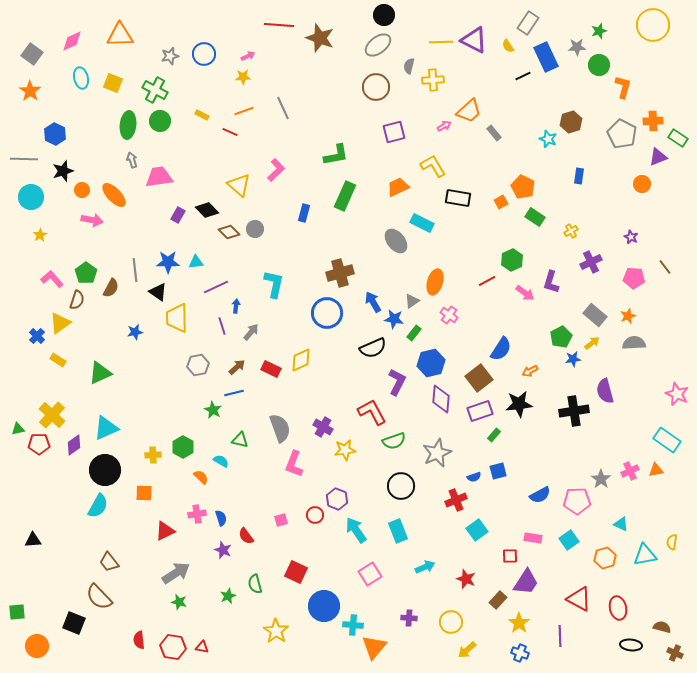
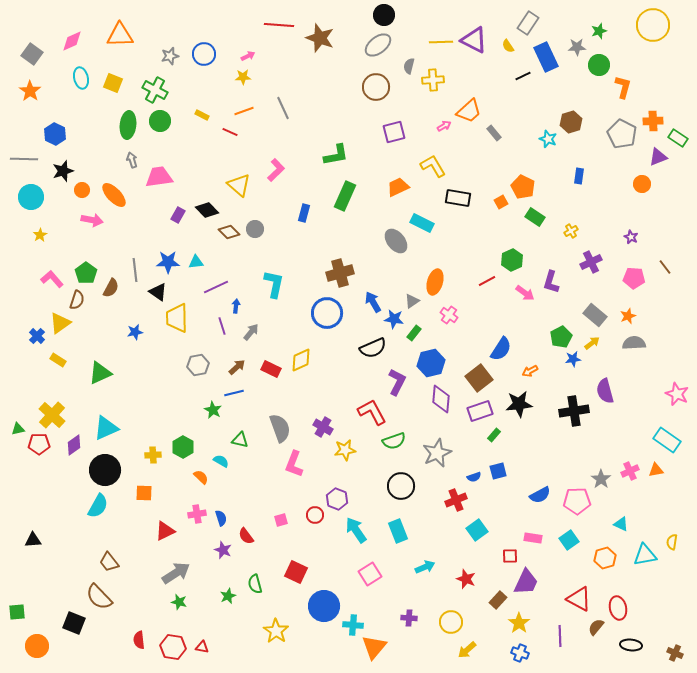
purple trapezoid at (526, 582): rotated 8 degrees counterclockwise
brown semicircle at (662, 627): moved 66 px left; rotated 66 degrees counterclockwise
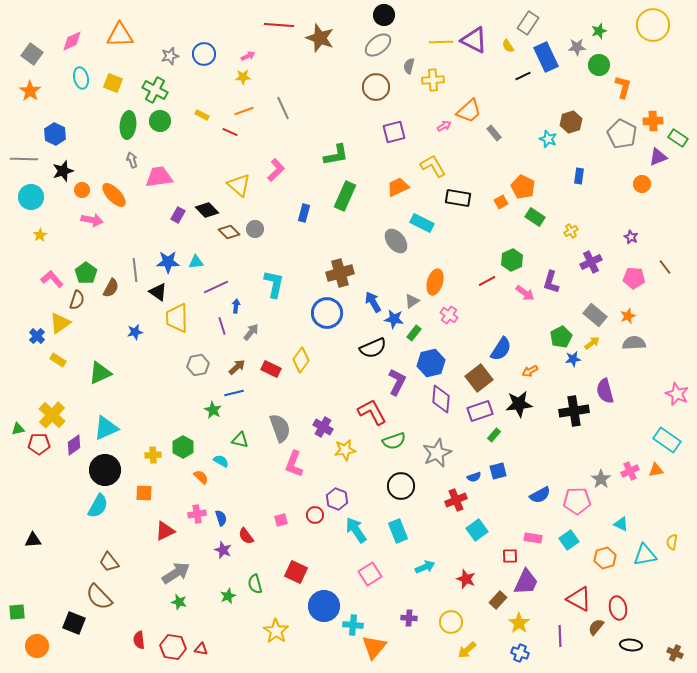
yellow diamond at (301, 360): rotated 30 degrees counterclockwise
red triangle at (202, 647): moved 1 px left, 2 px down
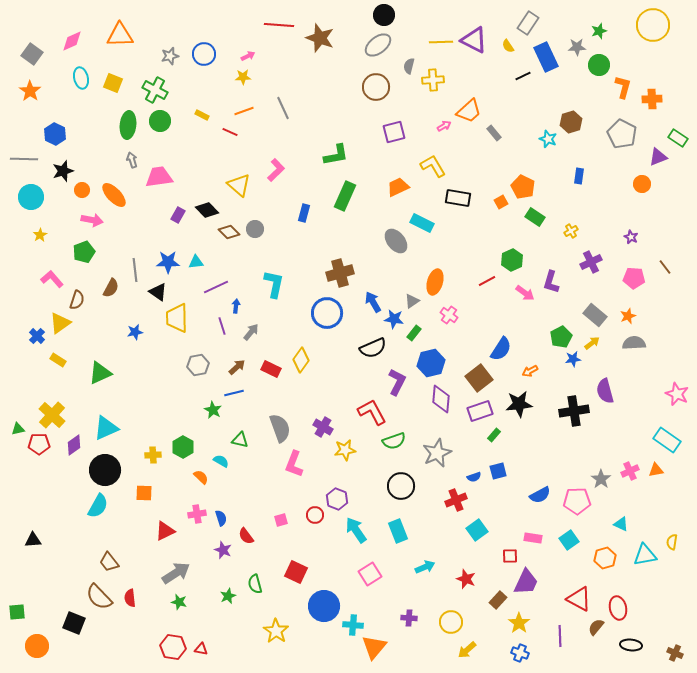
orange cross at (653, 121): moved 1 px left, 22 px up
green pentagon at (86, 273): moved 2 px left, 21 px up; rotated 15 degrees clockwise
red semicircle at (139, 640): moved 9 px left, 42 px up
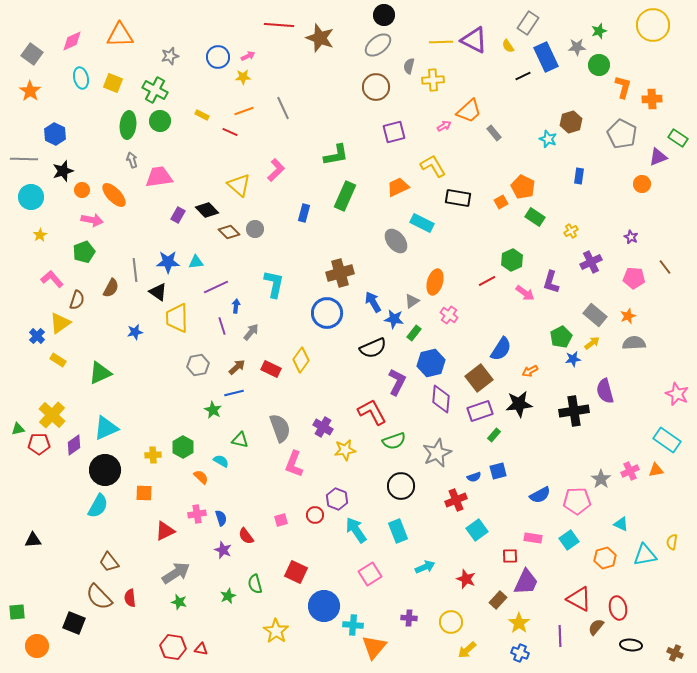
blue circle at (204, 54): moved 14 px right, 3 px down
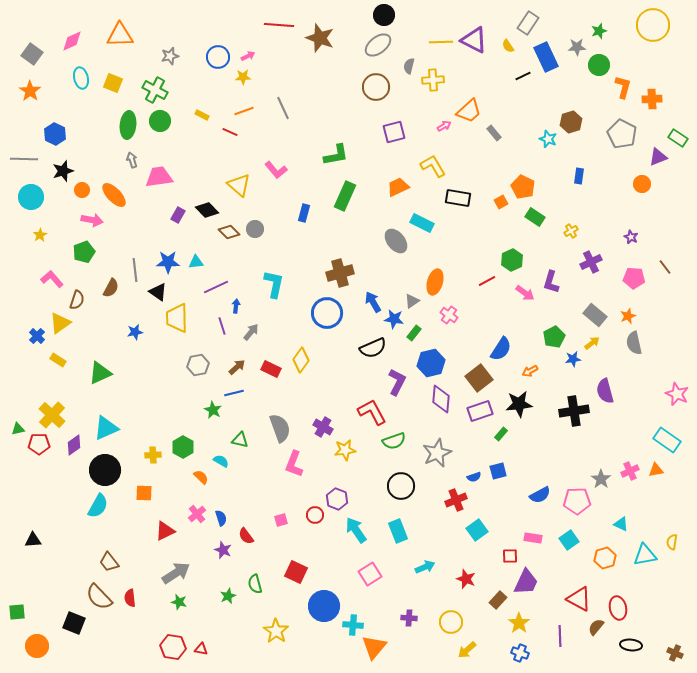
pink L-shape at (276, 170): rotated 95 degrees clockwise
green pentagon at (561, 337): moved 7 px left
gray semicircle at (634, 343): rotated 100 degrees counterclockwise
green rectangle at (494, 435): moved 7 px right, 1 px up
pink cross at (197, 514): rotated 30 degrees counterclockwise
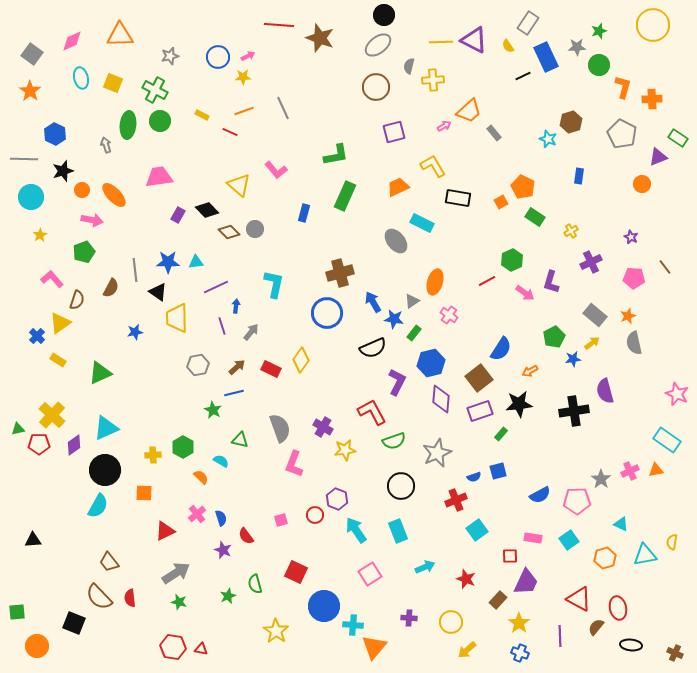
gray arrow at (132, 160): moved 26 px left, 15 px up
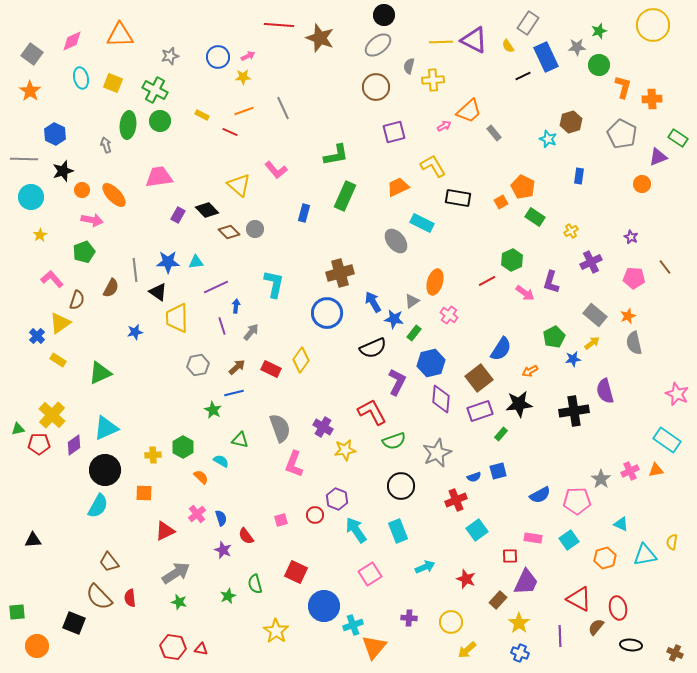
cyan cross at (353, 625): rotated 24 degrees counterclockwise
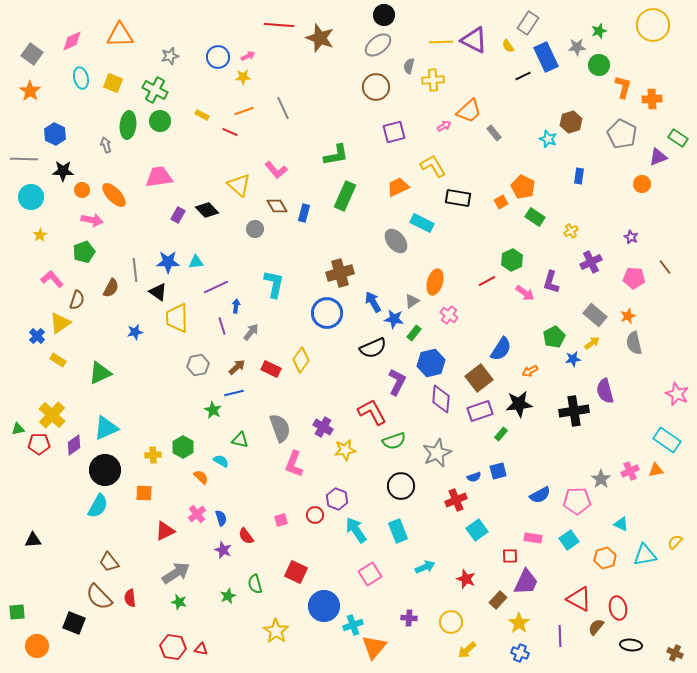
black star at (63, 171): rotated 20 degrees clockwise
brown diamond at (229, 232): moved 48 px right, 26 px up; rotated 15 degrees clockwise
yellow semicircle at (672, 542): moved 3 px right; rotated 35 degrees clockwise
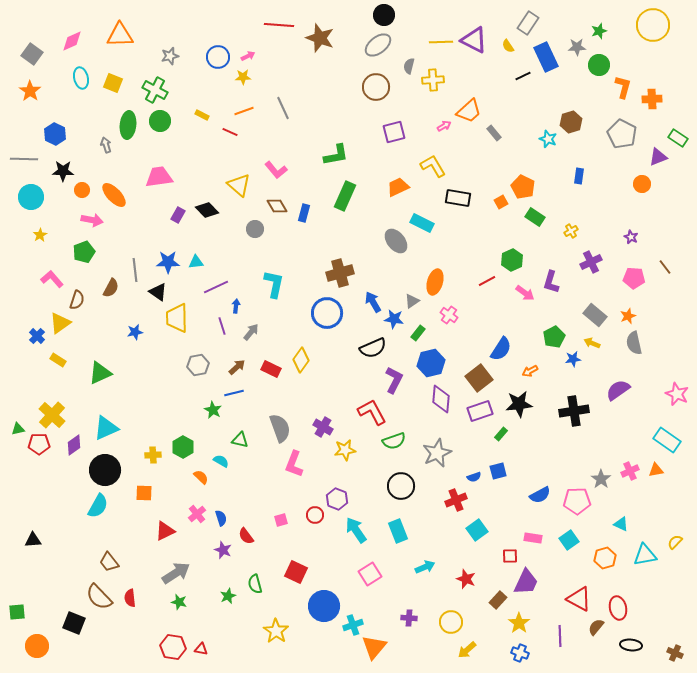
green rectangle at (414, 333): moved 4 px right
yellow arrow at (592, 343): rotated 119 degrees counterclockwise
purple L-shape at (397, 382): moved 3 px left, 2 px up
purple semicircle at (605, 391): moved 13 px right, 1 px up; rotated 70 degrees clockwise
